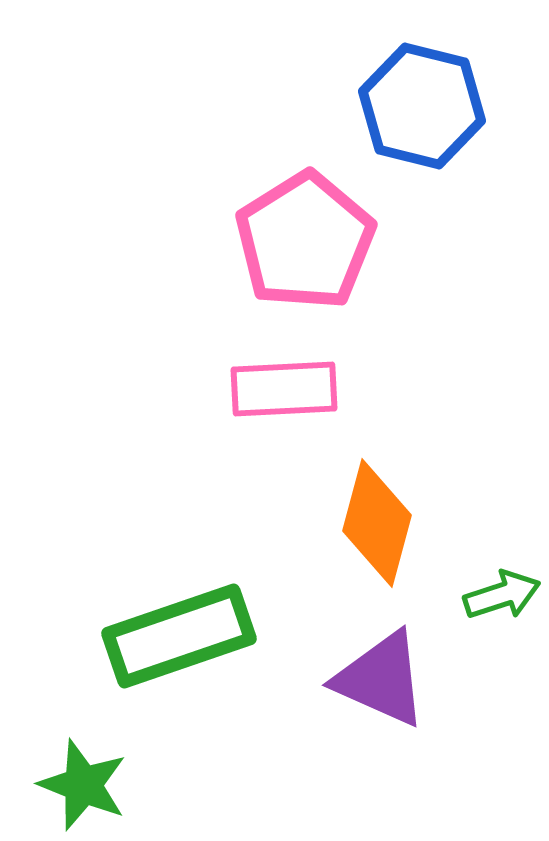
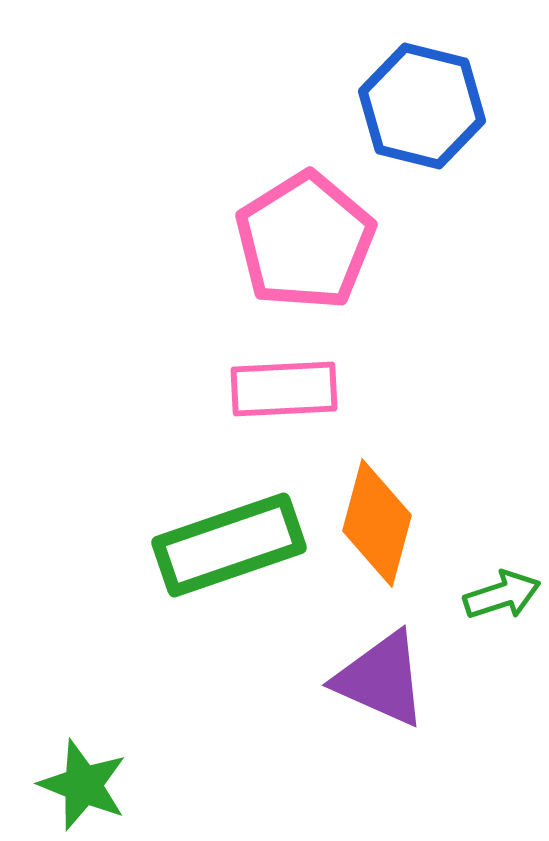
green rectangle: moved 50 px right, 91 px up
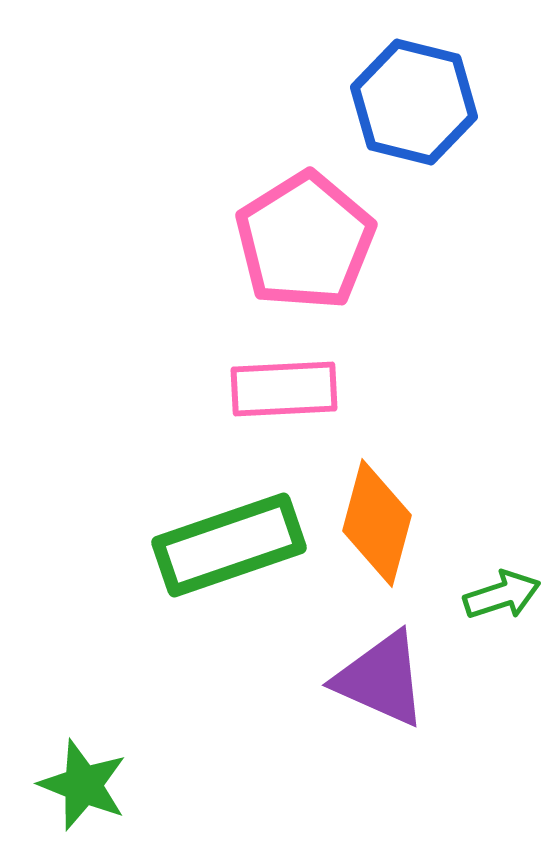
blue hexagon: moved 8 px left, 4 px up
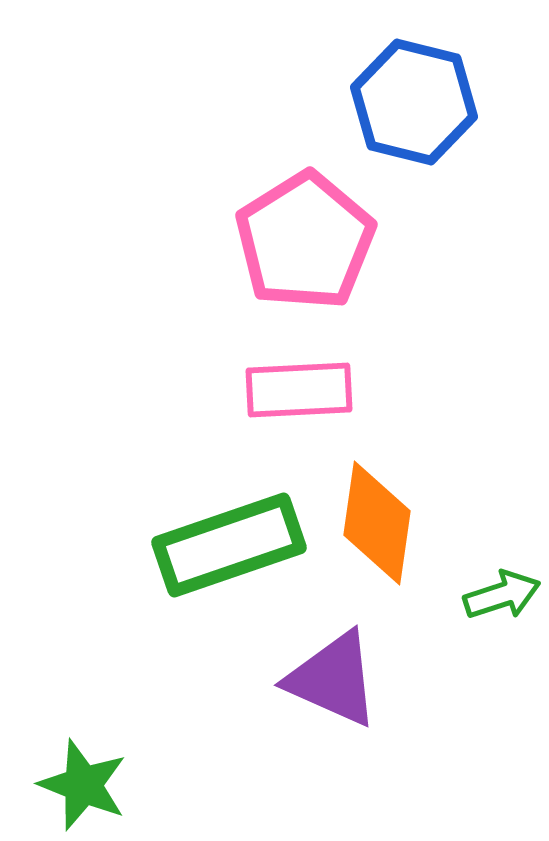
pink rectangle: moved 15 px right, 1 px down
orange diamond: rotated 7 degrees counterclockwise
purple triangle: moved 48 px left
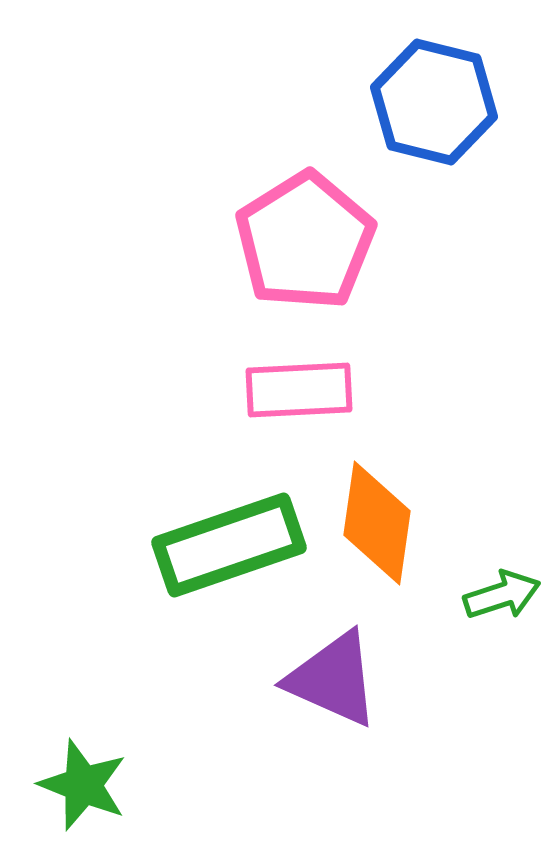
blue hexagon: moved 20 px right
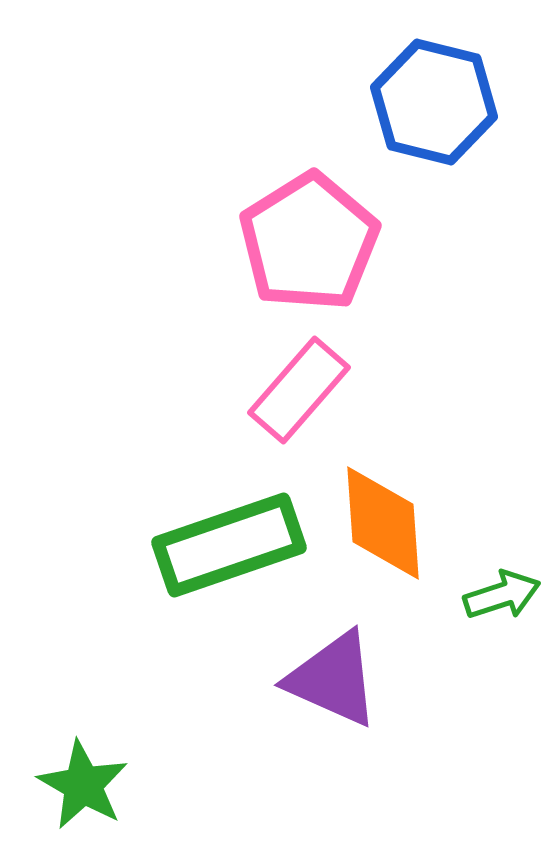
pink pentagon: moved 4 px right, 1 px down
pink rectangle: rotated 46 degrees counterclockwise
orange diamond: moved 6 px right; rotated 12 degrees counterclockwise
green star: rotated 8 degrees clockwise
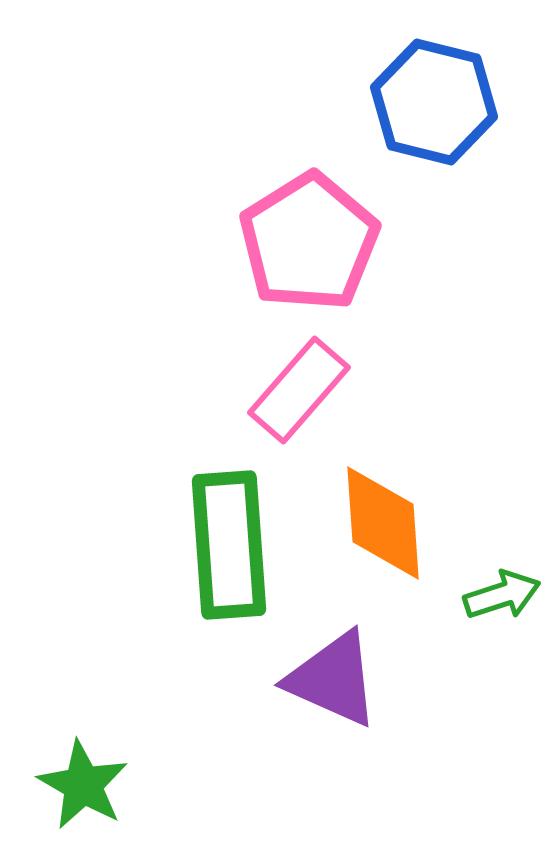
green rectangle: rotated 75 degrees counterclockwise
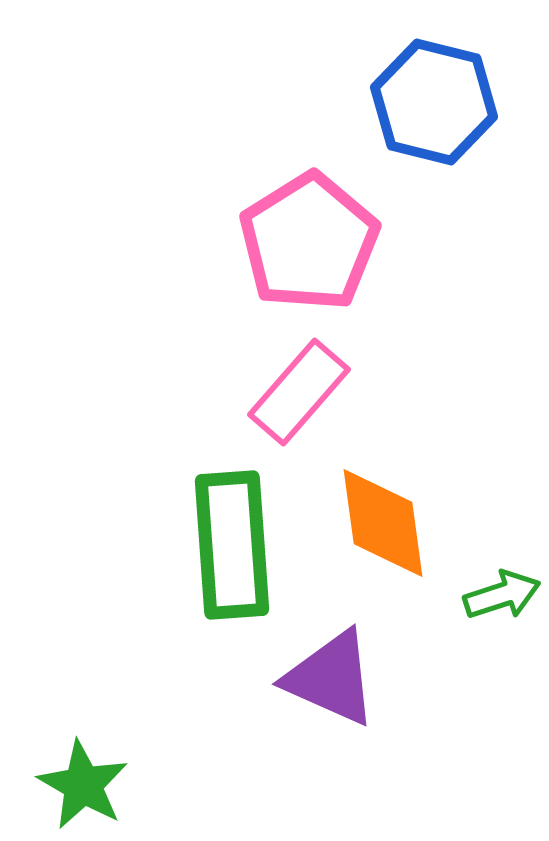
pink rectangle: moved 2 px down
orange diamond: rotated 4 degrees counterclockwise
green rectangle: moved 3 px right
purple triangle: moved 2 px left, 1 px up
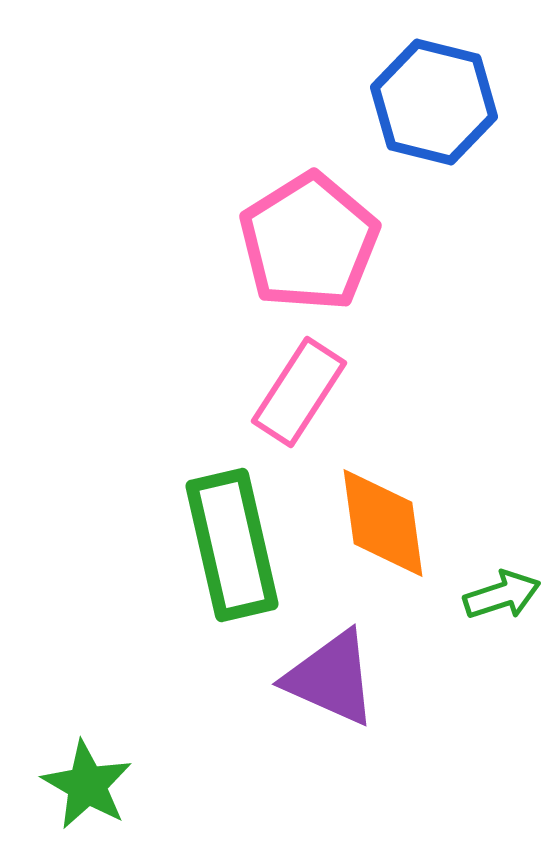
pink rectangle: rotated 8 degrees counterclockwise
green rectangle: rotated 9 degrees counterclockwise
green star: moved 4 px right
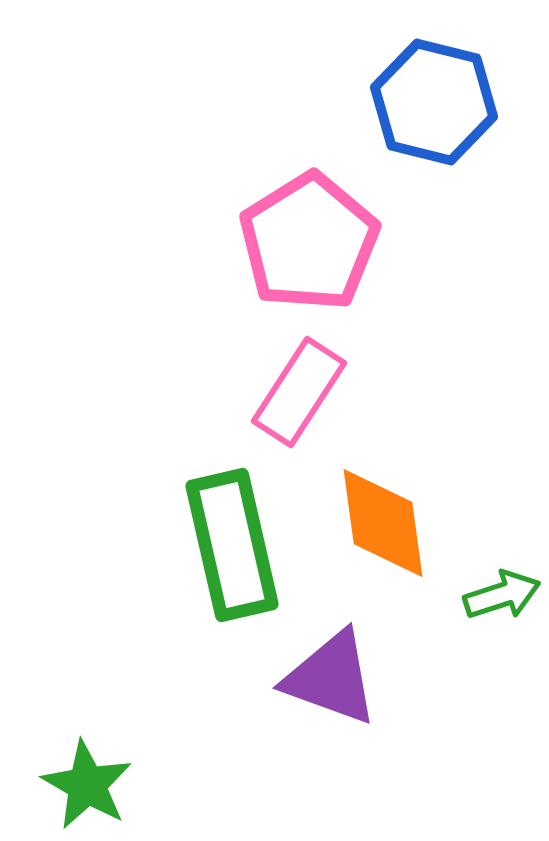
purple triangle: rotated 4 degrees counterclockwise
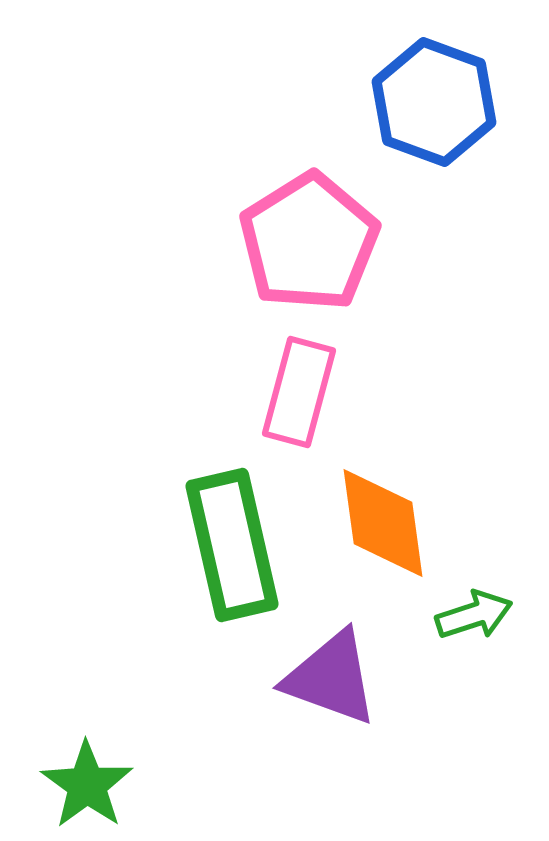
blue hexagon: rotated 6 degrees clockwise
pink rectangle: rotated 18 degrees counterclockwise
green arrow: moved 28 px left, 20 px down
green star: rotated 6 degrees clockwise
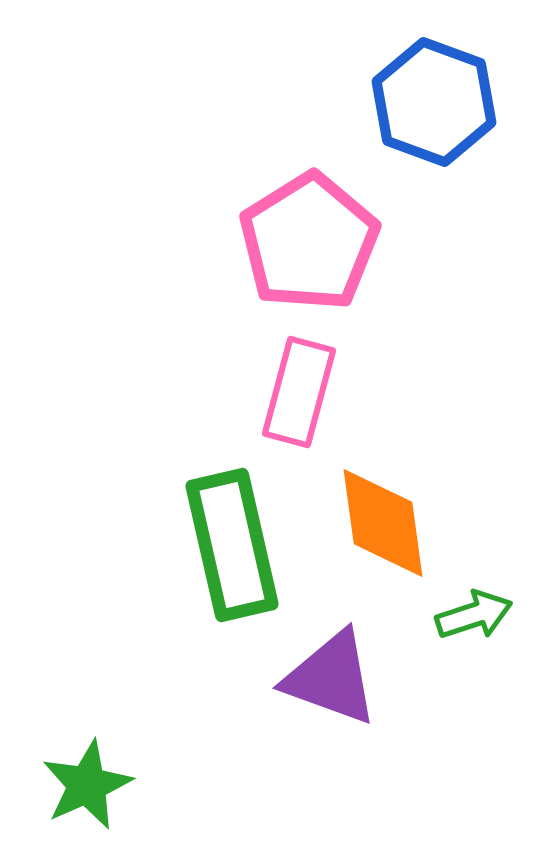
green star: rotated 12 degrees clockwise
